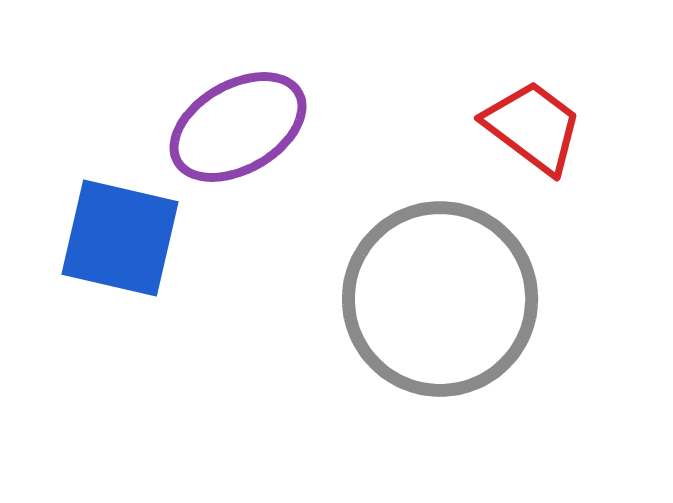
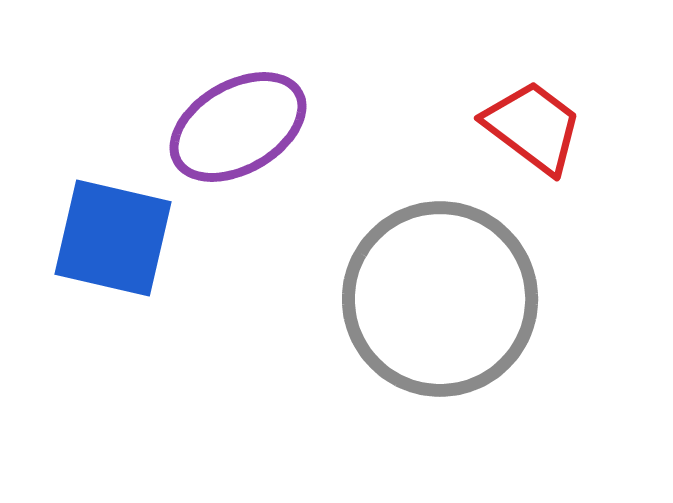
blue square: moved 7 px left
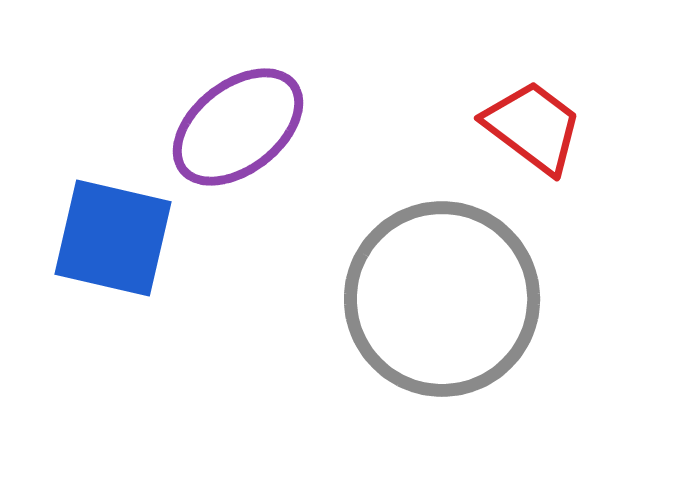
purple ellipse: rotated 8 degrees counterclockwise
gray circle: moved 2 px right
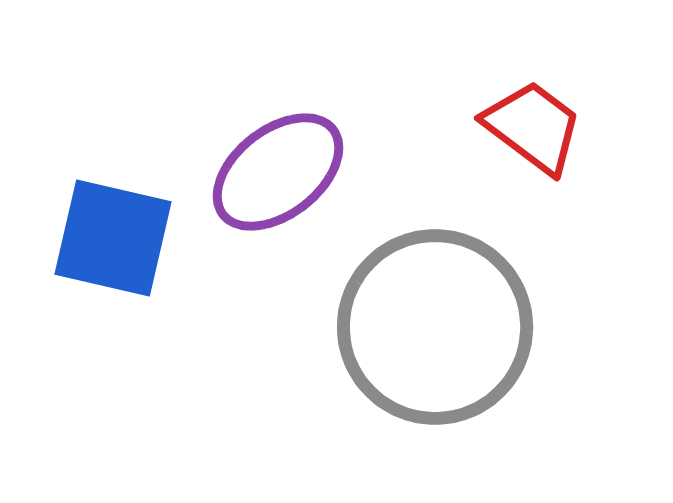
purple ellipse: moved 40 px right, 45 px down
gray circle: moved 7 px left, 28 px down
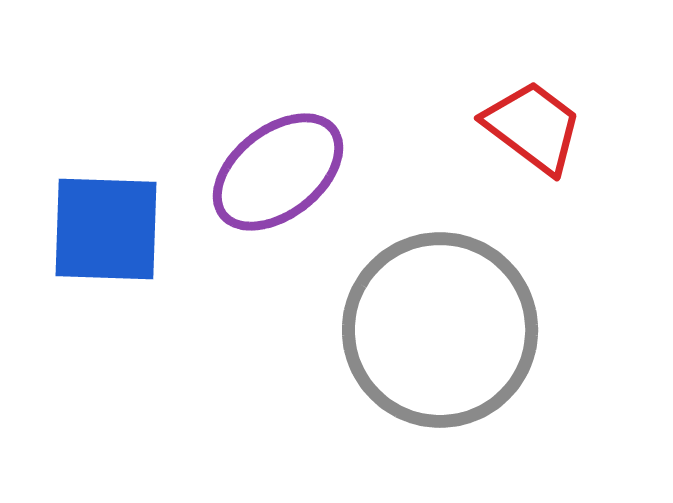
blue square: moved 7 px left, 9 px up; rotated 11 degrees counterclockwise
gray circle: moved 5 px right, 3 px down
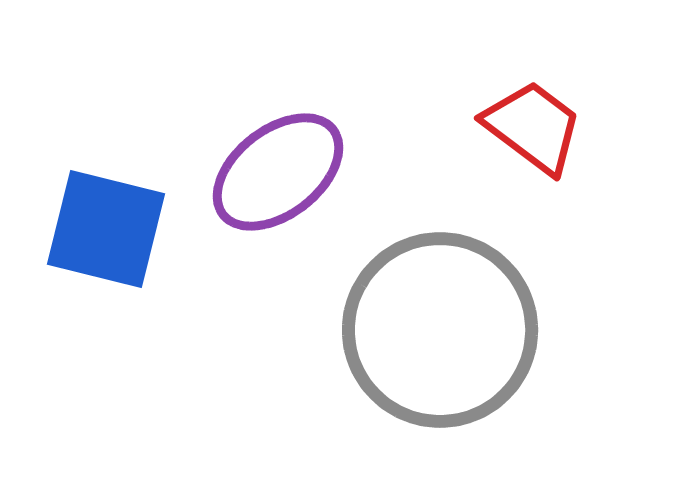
blue square: rotated 12 degrees clockwise
